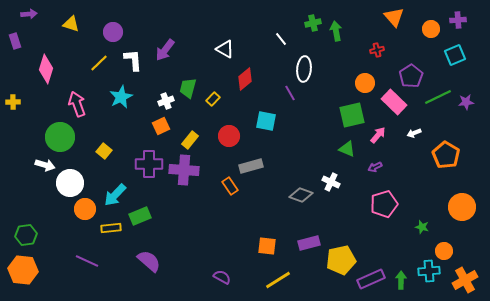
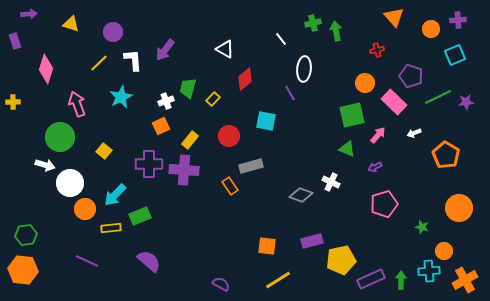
purple pentagon at (411, 76): rotated 20 degrees counterclockwise
orange circle at (462, 207): moved 3 px left, 1 px down
purple rectangle at (309, 243): moved 3 px right, 2 px up
purple semicircle at (222, 277): moved 1 px left, 7 px down
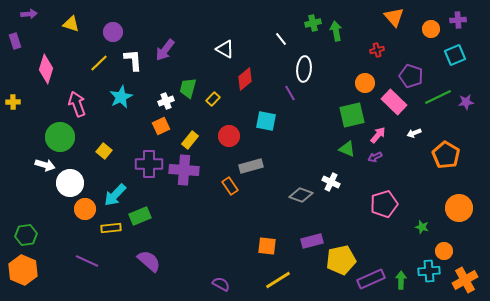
purple arrow at (375, 167): moved 10 px up
orange hexagon at (23, 270): rotated 16 degrees clockwise
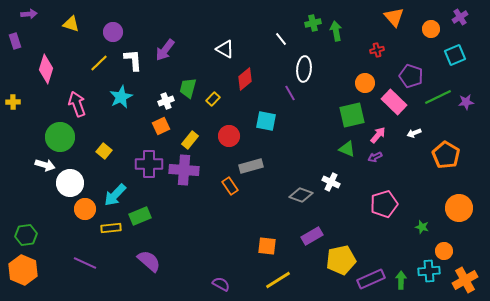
purple cross at (458, 20): moved 2 px right, 3 px up; rotated 28 degrees counterclockwise
purple rectangle at (312, 241): moved 5 px up; rotated 15 degrees counterclockwise
purple line at (87, 261): moved 2 px left, 2 px down
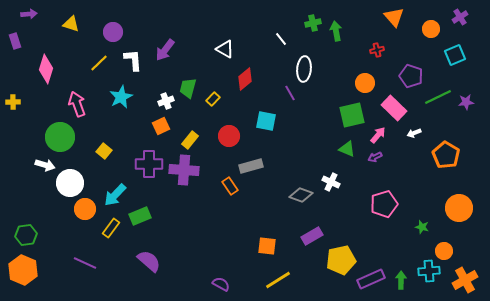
pink rectangle at (394, 102): moved 6 px down
yellow rectangle at (111, 228): rotated 48 degrees counterclockwise
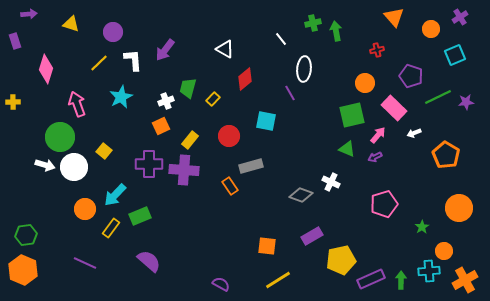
white circle at (70, 183): moved 4 px right, 16 px up
green star at (422, 227): rotated 24 degrees clockwise
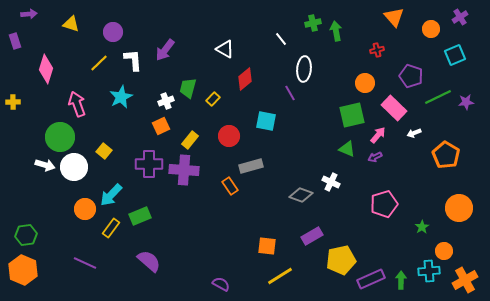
cyan arrow at (115, 195): moved 4 px left
yellow line at (278, 280): moved 2 px right, 4 px up
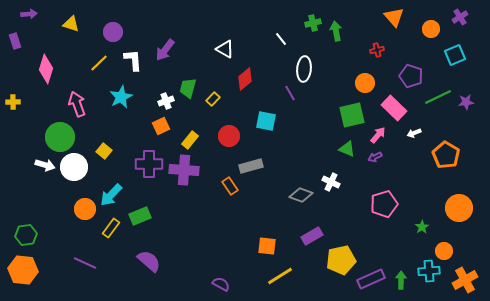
orange hexagon at (23, 270): rotated 16 degrees counterclockwise
